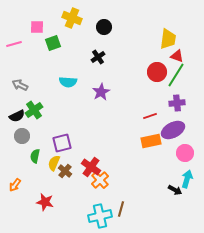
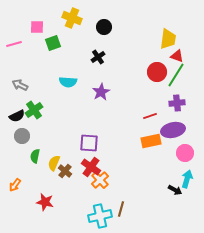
purple ellipse: rotated 15 degrees clockwise
purple square: moved 27 px right; rotated 18 degrees clockwise
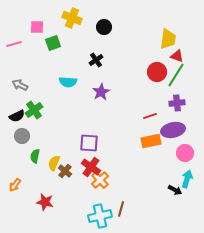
black cross: moved 2 px left, 3 px down
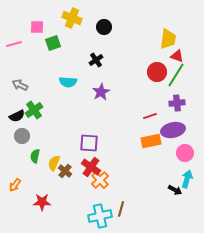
red star: moved 3 px left; rotated 12 degrees counterclockwise
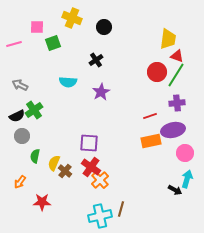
orange arrow: moved 5 px right, 3 px up
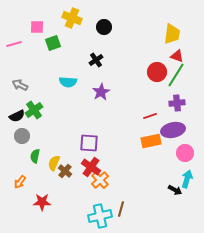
yellow trapezoid: moved 4 px right, 5 px up
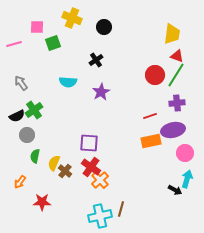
red circle: moved 2 px left, 3 px down
gray arrow: moved 1 px right, 2 px up; rotated 28 degrees clockwise
gray circle: moved 5 px right, 1 px up
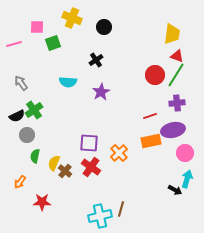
orange cross: moved 19 px right, 27 px up
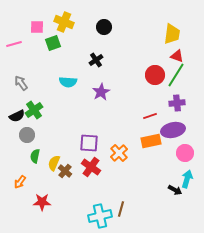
yellow cross: moved 8 px left, 4 px down
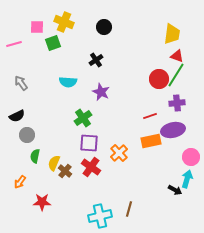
red circle: moved 4 px right, 4 px down
purple star: rotated 18 degrees counterclockwise
green cross: moved 49 px right, 8 px down
pink circle: moved 6 px right, 4 px down
brown line: moved 8 px right
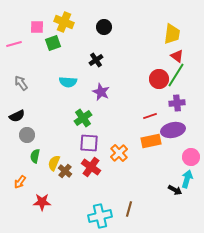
red triangle: rotated 16 degrees clockwise
